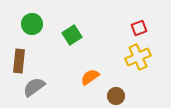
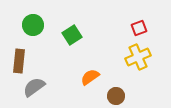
green circle: moved 1 px right, 1 px down
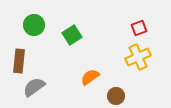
green circle: moved 1 px right
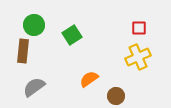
red square: rotated 21 degrees clockwise
brown rectangle: moved 4 px right, 10 px up
orange semicircle: moved 1 px left, 2 px down
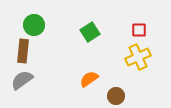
red square: moved 2 px down
green square: moved 18 px right, 3 px up
gray semicircle: moved 12 px left, 7 px up
